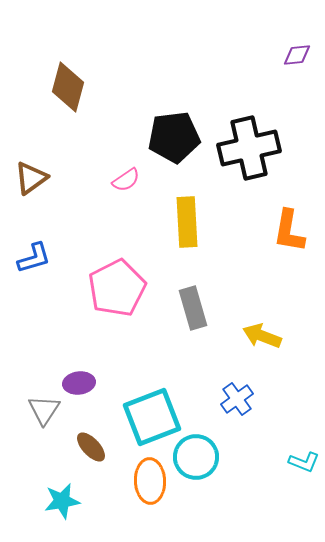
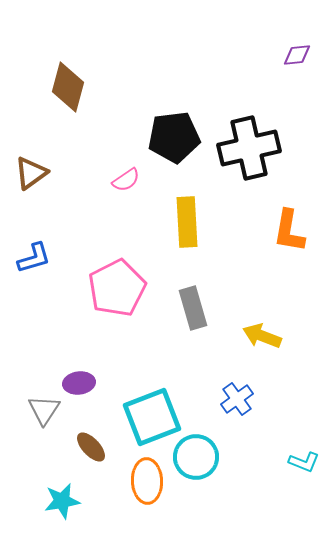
brown triangle: moved 5 px up
orange ellipse: moved 3 px left
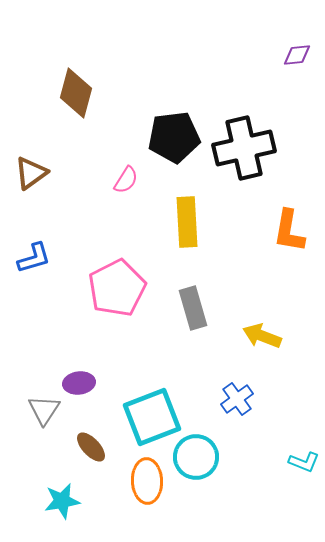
brown diamond: moved 8 px right, 6 px down
black cross: moved 5 px left
pink semicircle: rotated 24 degrees counterclockwise
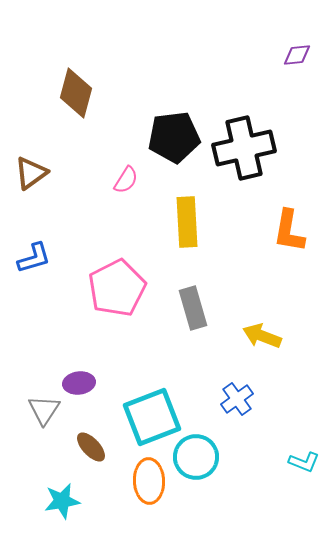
orange ellipse: moved 2 px right
